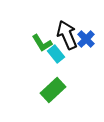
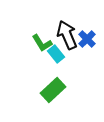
blue cross: moved 1 px right
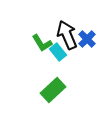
cyan rectangle: moved 2 px right, 2 px up
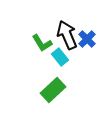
cyan rectangle: moved 2 px right, 5 px down
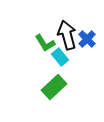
black arrow: rotated 8 degrees clockwise
green L-shape: moved 3 px right
green rectangle: moved 1 px right, 3 px up
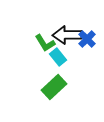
black arrow: rotated 76 degrees counterclockwise
cyan rectangle: moved 2 px left
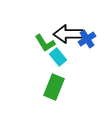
black arrow: moved 1 px right, 1 px up
blue cross: rotated 12 degrees clockwise
green rectangle: rotated 25 degrees counterclockwise
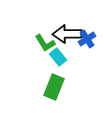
black arrow: moved 1 px left
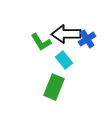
black arrow: moved 1 px left
green L-shape: moved 4 px left, 1 px up
cyan rectangle: moved 6 px right, 3 px down
